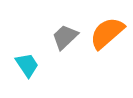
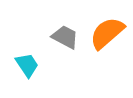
gray trapezoid: rotated 72 degrees clockwise
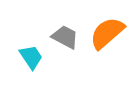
cyan trapezoid: moved 4 px right, 8 px up
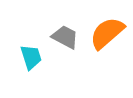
cyan trapezoid: rotated 16 degrees clockwise
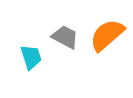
orange semicircle: moved 2 px down
